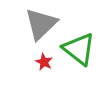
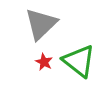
green triangle: moved 12 px down
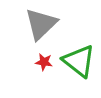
red star: rotated 18 degrees counterclockwise
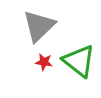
gray triangle: moved 2 px left, 2 px down
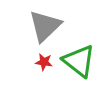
gray triangle: moved 6 px right
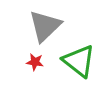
red star: moved 9 px left
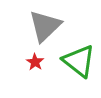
red star: rotated 24 degrees clockwise
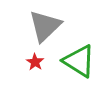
green triangle: rotated 6 degrees counterclockwise
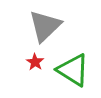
green triangle: moved 6 px left, 9 px down
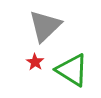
green triangle: moved 1 px left
